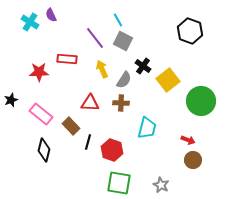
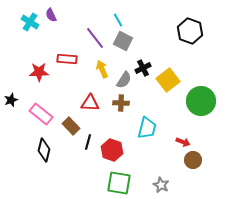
black cross: moved 2 px down; rotated 28 degrees clockwise
red arrow: moved 5 px left, 2 px down
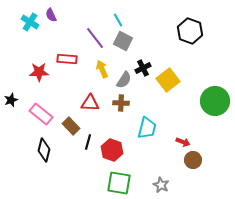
green circle: moved 14 px right
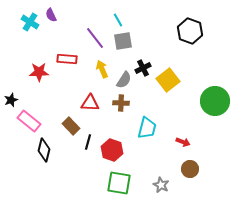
gray square: rotated 36 degrees counterclockwise
pink rectangle: moved 12 px left, 7 px down
brown circle: moved 3 px left, 9 px down
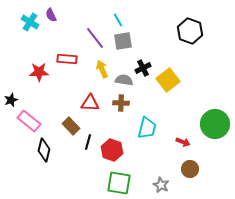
gray semicircle: rotated 114 degrees counterclockwise
green circle: moved 23 px down
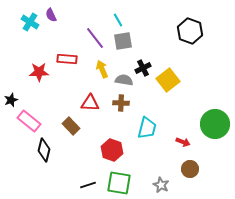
black line: moved 43 px down; rotated 56 degrees clockwise
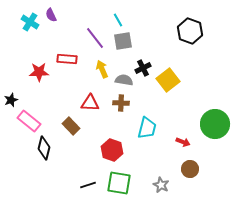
black diamond: moved 2 px up
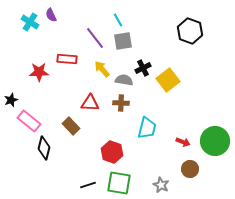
yellow arrow: rotated 18 degrees counterclockwise
green circle: moved 17 px down
red hexagon: moved 2 px down
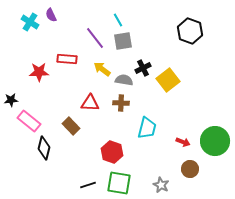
yellow arrow: rotated 12 degrees counterclockwise
black star: rotated 16 degrees clockwise
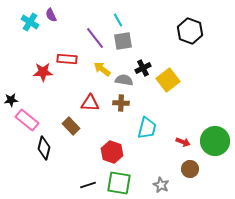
red star: moved 4 px right
pink rectangle: moved 2 px left, 1 px up
